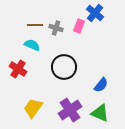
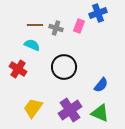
blue cross: moved 3 px right; rotated 30 degrees clockwise
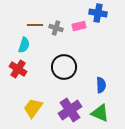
blue cross: rotated 30 degrees clockwise
pink rectangle: rotated 56 degrees clockwise
cyan semicircle: moved 8 px left; rotated 84 degrees clockwise
blue semicircle: rotated 42 degrees counterclockwise
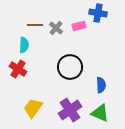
gray cross: rotated 24 degrees clockwise
cyan semicircle: rotated 14 degrees counterclockwise
black circle: moved 6 px right
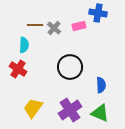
gray cross: moved 2 px left
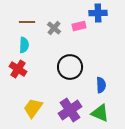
blue cross: rotated 12 degrees counterclockwise
brown line: moved 8 px left, 3 px up
